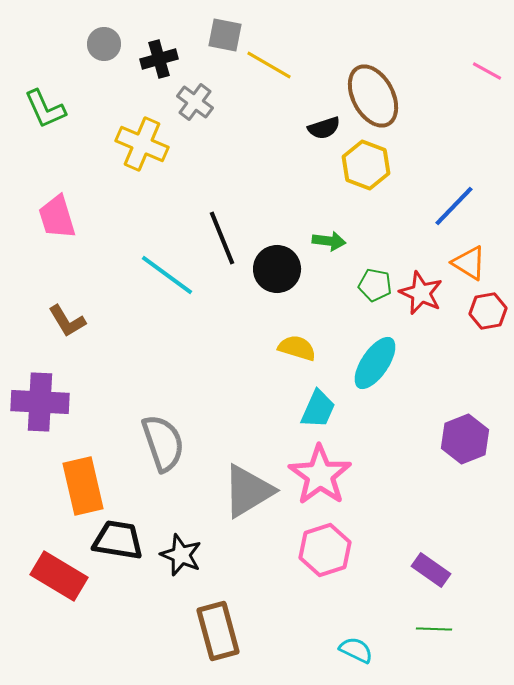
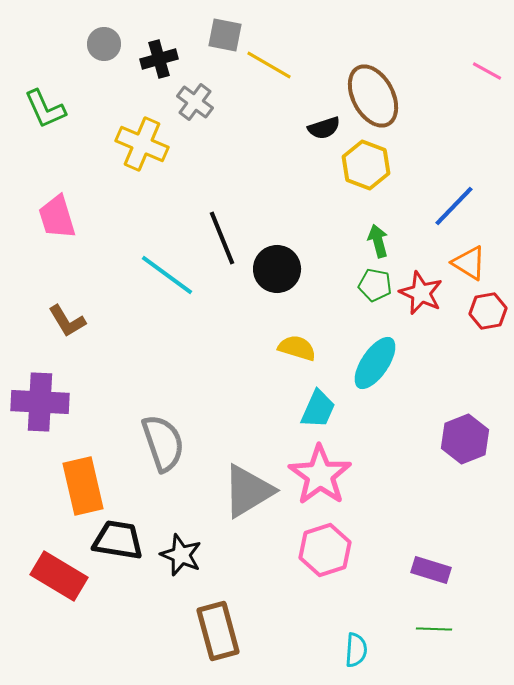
green arrow: moved 49 px right; rotated 112 degrees counterclockwise
purple rectangle: rotated 18 degrees counterclockwise
cyan semicircle: rotated 68 degrees clockwise
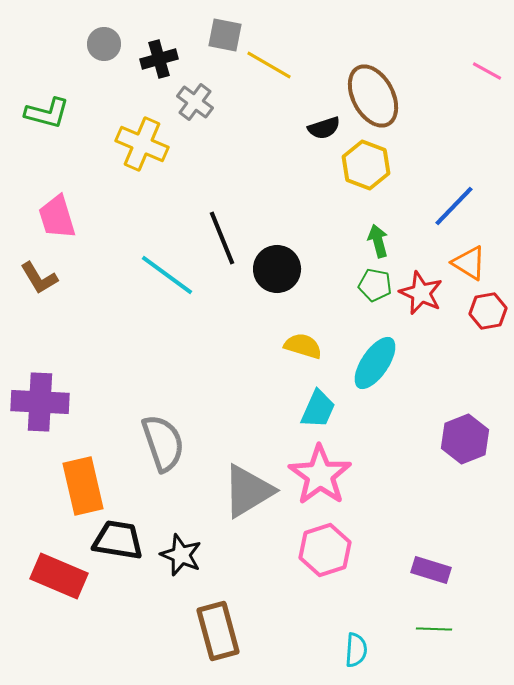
green L-shape: moved 2 px right, 4 px down; rotated 51 degrees counterclockwise
brown L-shape: moved 28 px left, 43 px up
yellow semicircle: moved 6 px right, 2 px up
red rectangle: rotated 8 degrees counterclockwise
